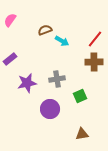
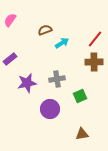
cyan arrow: moved 2 px down; rotated 64 degrees counterclockwise
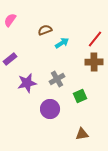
gray cross: rotated 21 degrees counterclockwise
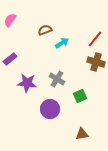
brown cross: moved 2 px right; rotated 18 degrees clockwise
gray cross: rotated 28 degrees counterclockwise
purple star: rotated 18 degrees clockwise
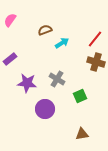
purple circle: moved 5 px left
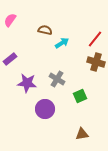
brown semicircle: rotated 32 degrees clockwise
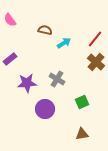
pink semicircle: rotated 72 degrees counterclockwise
cyan arrow: moved 2 px right
brown cross: rotated 24 degrees clockwise
purple star: rotated 12 degrees counterclockwise
green square: moved 2 px right, 6 px down
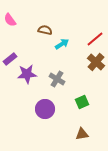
red line: rotated 12 degrees clockwise
cyan arrow: moved 2 px left, 1 px down
purple star: moved 9 px up
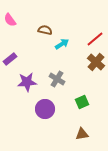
purple star: moved 8 px down
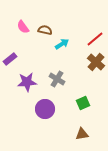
pink semicircle: moved 13 px right, 7 px down
green square: moved 1 px right, 1 px down
